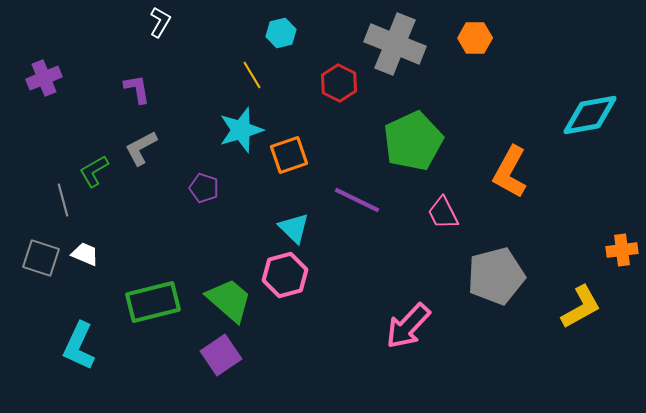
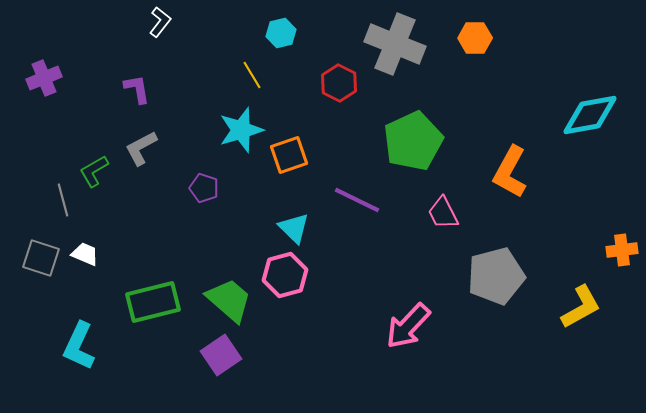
white L-shape: rotated 8 degrees clockwise
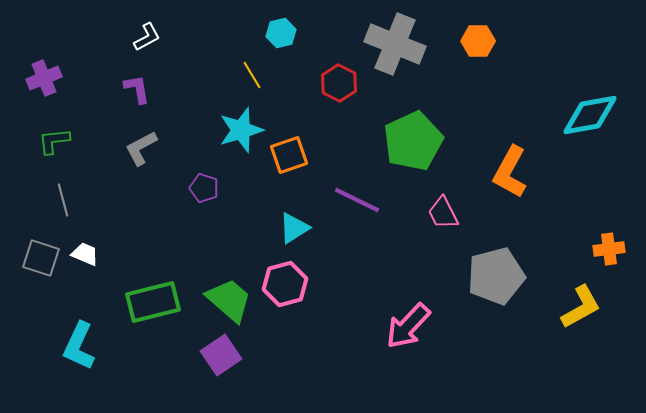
white L-shape: moved 13 px left, 15 px down; rotated 24 degrees clockwise
orange hexagon: moved 3 px right, 3 px down
green L-shape: moved 40 px left, 30 px up; rotated 24 degrees clockwise
cyan triangle: rotated 44 degrees clockwise
orange cross: moved 13 px left, 1 px up
pink hexagon: moved 9 px down
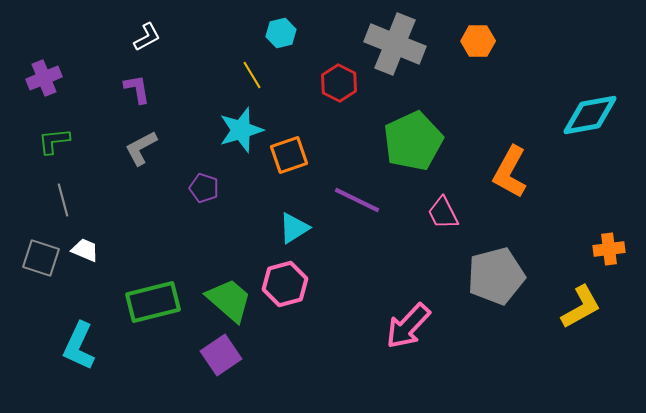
white trapezoid: moved 4 px up
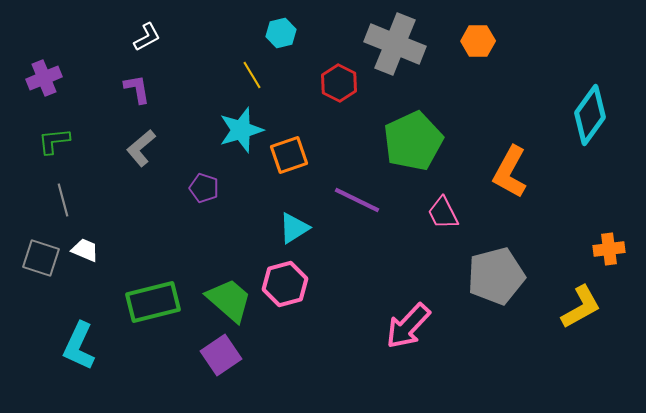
cyan diamond: rotated 44 degrees counterclockwise
gray L-shape: rotated 12 degrees counterclockwise
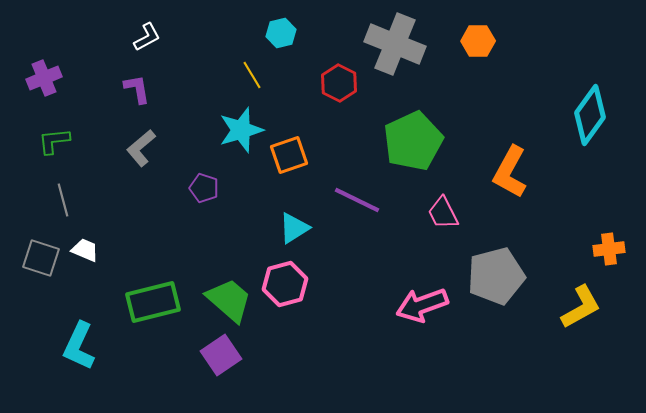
pink arrow: moved 14 px right, 21 px up; rotated 27 degrees clockwise
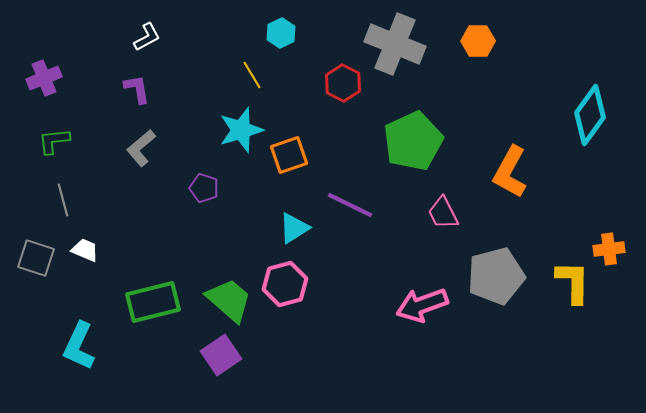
cyan hexagon: rotated 12 degrees counterclockwise
red hexagon: moved 4 px right
purple line: moved 7 px left, 5 px down
gray square: moved 5 px left
yellow L-shape: moved 8 px left, 25 px up; rotated 60 degrees counterclockwise
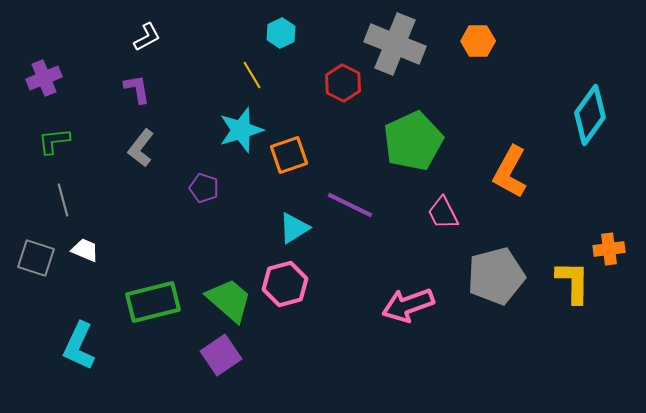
gray L-shape: rotated 12 degrees counterclockwise
pink arrow: moved 14 px left
